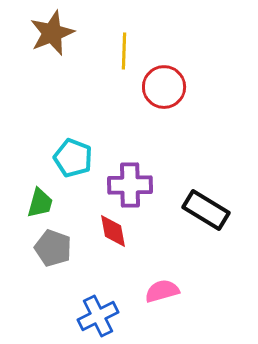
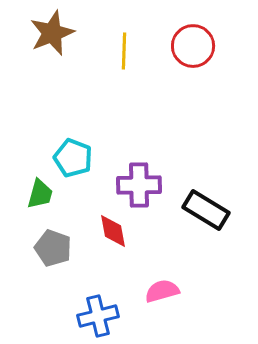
red circle: moved 29 px right, 41 px up
purple cross: moved 9 px right
green trapezoid: moved 9 px up
blue cross: rotated 12 degrees clockwise
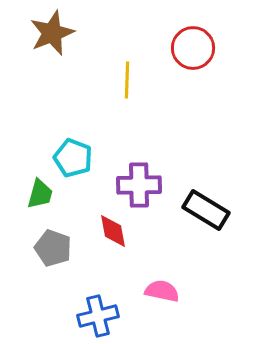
red circle: moved 2 px down
yellow line: moved 3 px right, 29 px down
pink semicircle: rotated 28 degrees clockwise
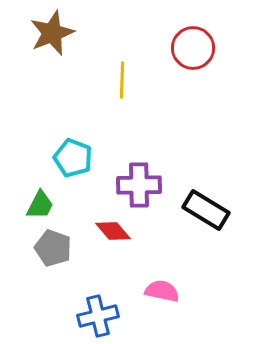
yellow line: moved 5 px left
green trapezoid: moved 11 px down; rotated 12 degrees clockwise
red diamond: rotated 30 degrees counterclockwise
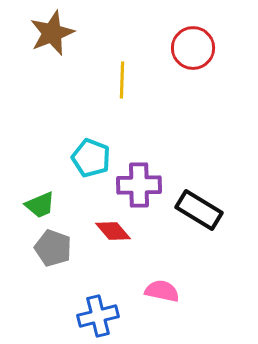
cyan pentagon: moved 18 px right
green trapezoid: rotated 40 degrees clockwise
black rectangle: moved 7 px left
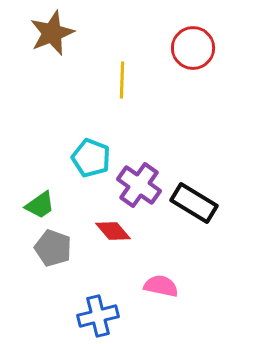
purple cross: rotated 36 degrees clockwise
green trapezoid: rotated 12 degrees counterclockwise
black rectangle: moved 5 px left, 7 px up
pink semicircle: moved 1 px left, 5 px up
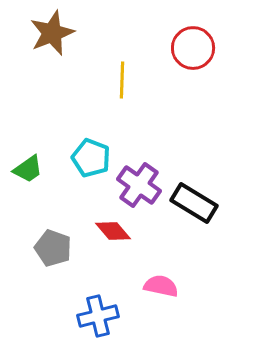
green trapezoid: moved 12 px left, 36 px up
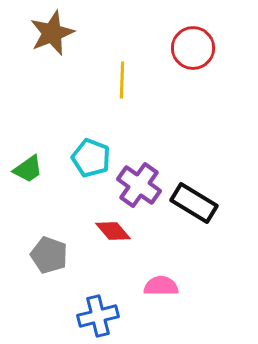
gray pentagon: moved 4 px left, 7 px down
pink semicircle: rotated 12 degrees counterclockwise
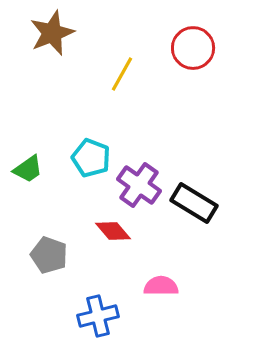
yellow line: moved 6 px up; rotated 27 degrees clockwise
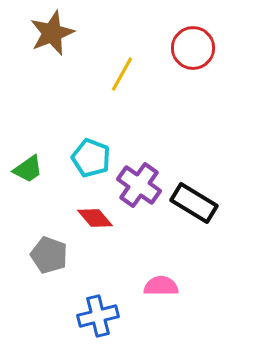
red diamond: moved 18 px left, 13 px up
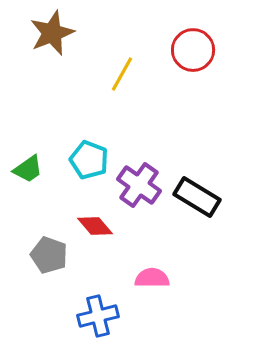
red circle: moved 2 px down
cyan pentagon: moved 2 px left, 2 px down
black rectangle: moved 3 px right, 6 px up
red diamond: moved 8 px down
pink semicircle: moved 9 px left, 8 px up
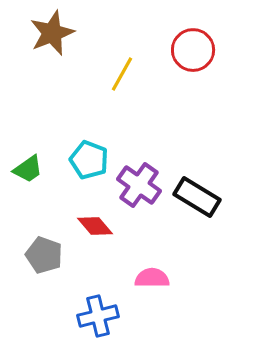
gray pentagon: moved 5 px left
